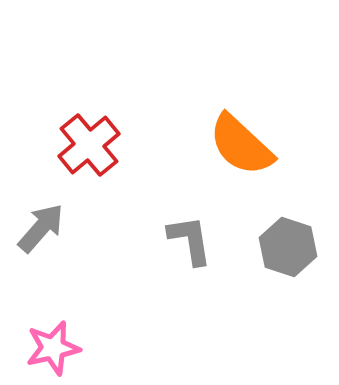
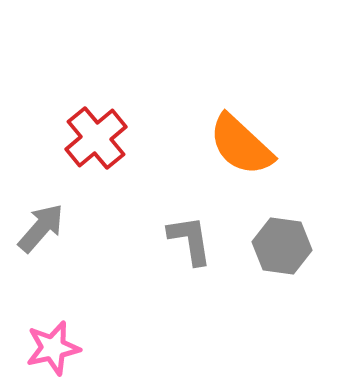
red cross: moved 7 px right, 7 px up
gray hexagon: moved 6 px left, 1 px up; rotated 10 degrees counterclockwise
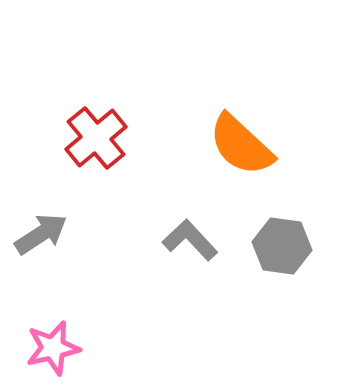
gray arrow: moved 6 px down; rotated 16 degrees clockwise
gray L-shape: rotated 34 degrees counterclockwise
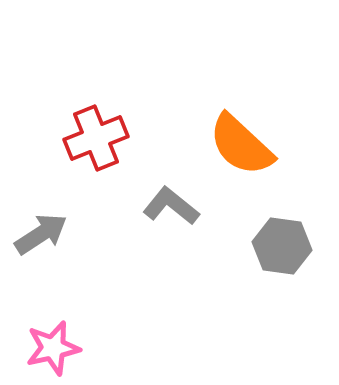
red cross: rotated 18 degrees clockwise
gray L-shape: moved 19 px left, 34 px up; rotated 8 degrees counterclockwise
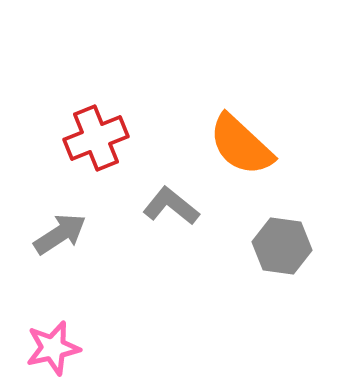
gray arrow: moved 19 px right
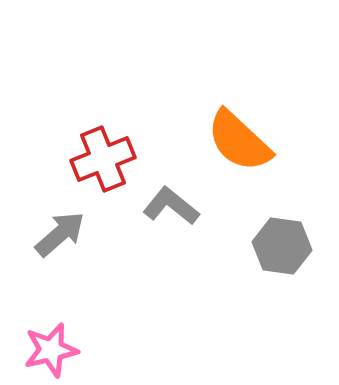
red cross: moved 7 px right, 21 px down
orange semicircle: moved 2 px left, 4 px up
gray arrow: rotated 8 degrees counterclockwise
pink star: moved 2 px left, 2 px down
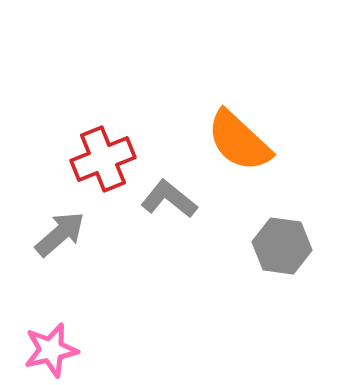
gray L-shape: moved 2 px left, 7 px up
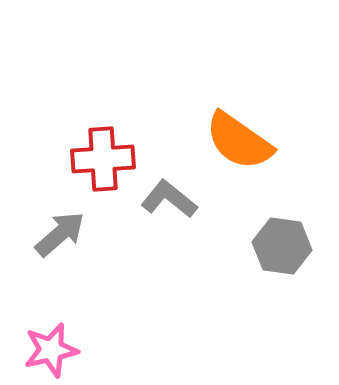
orange semicircle: rotated 8 degrees counterclockwise
red cross: rotated 18 degrees clockwise
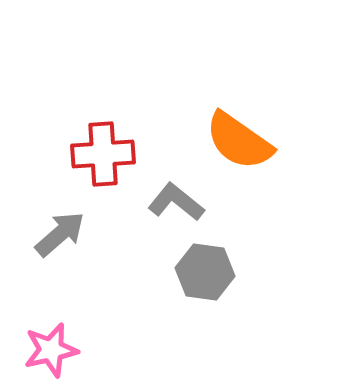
red cross: moved 5 px up
gray L-shape: moved 7 px right, 3 px down
gray hexagon: moved 77 px left, 26 px down
